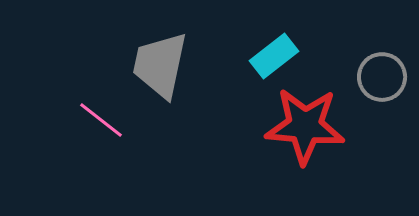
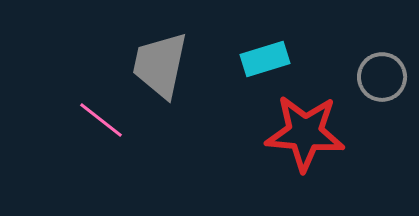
cyan rectangle: moved 9 px left, 3 px down; rotated 21 degrees clockwise
red star: moved 7 px down
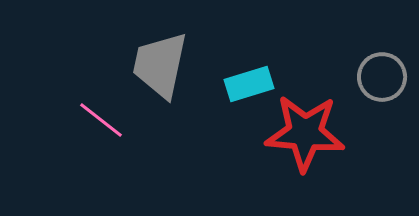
cyan rectangle: moved 16 px left, 25 px down
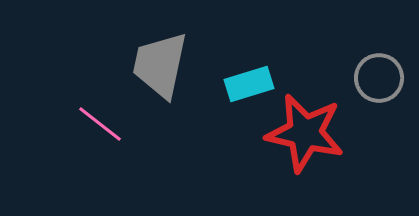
gray circle: moved 3 px left, 1 px down
pink line: moved 1 px left, 4 px down
red star: rotated 8 degrees clockwise
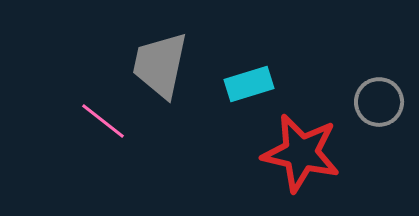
gray circle: moved 24 px down
pink line: moved 3 px right, 3 px up
red star: moved 4 px left, 20 px down
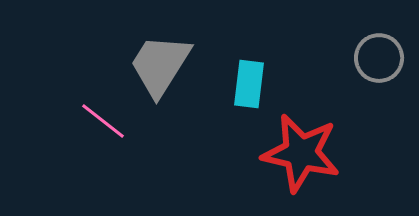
gray trapezoid: rotated 20 degrees clockwise
cyan rectangle: rotated 66 degrees counterclockwise
gray circle: moved 44 px up
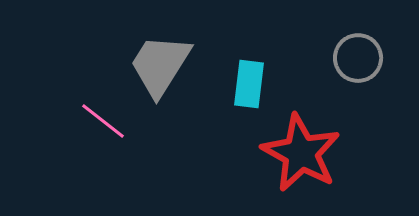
gray circle: moved 21 px left
red star: rotated 16 degrees clockwise
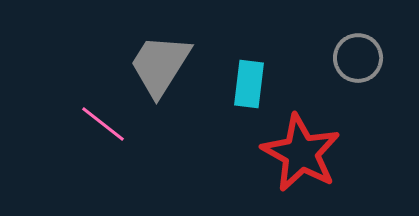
pink line: moved 3 px down
